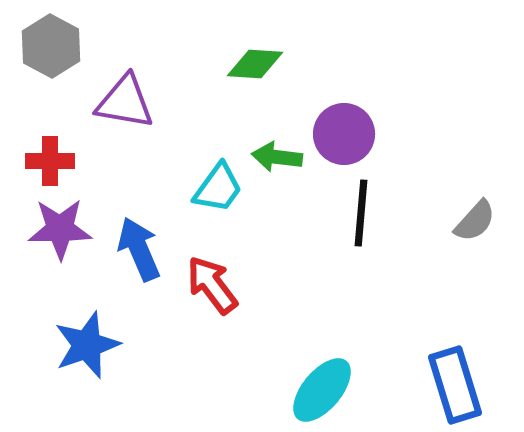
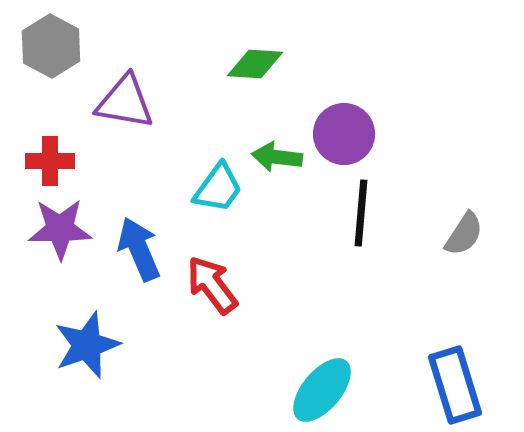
gray semicircle: moved 11 px left, 13 px down; rotated 9 degrees counterclockwise
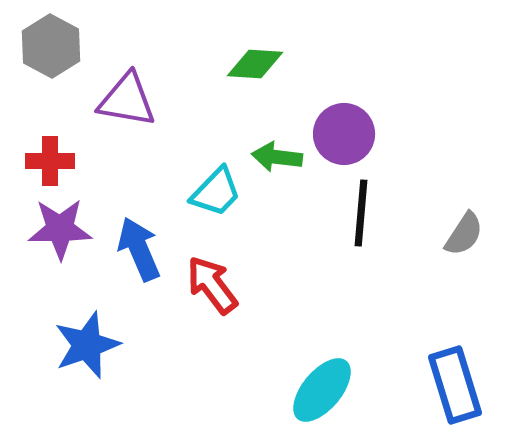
purple triangle: moved 2 px right, 2 px up
cyan trapezoid: moved 2 px left, 4 px down; rotated 8 degrees clockwise
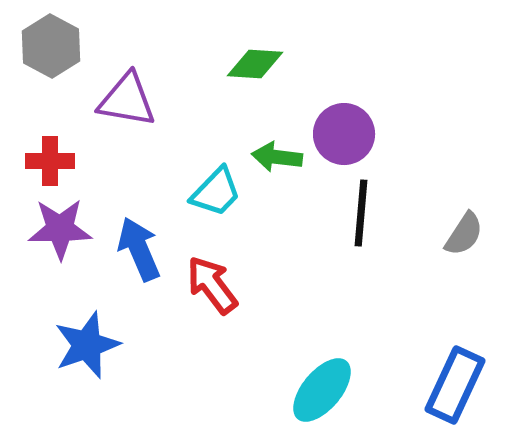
blue rectangle: rotated 42 degrees clockwise
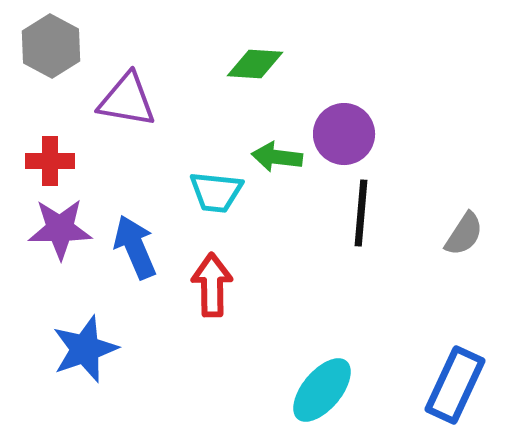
cyan trapezoid: rotated 52 degrees clockwise
blue arrow: moved 4 px left, 2 px up
red arrow: rotated 36 degrees clockwise
blue star: moved 2 px left, 4 px down
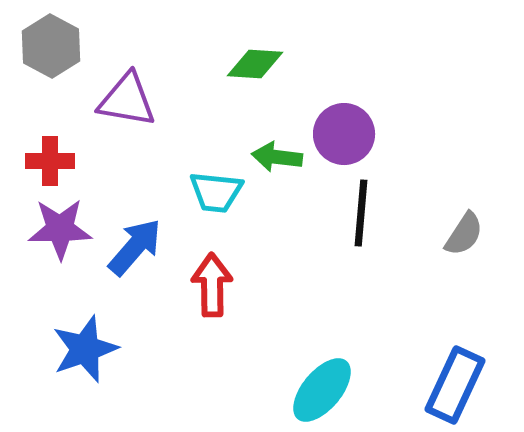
blue arrow: rotated 64 degrees clockwise
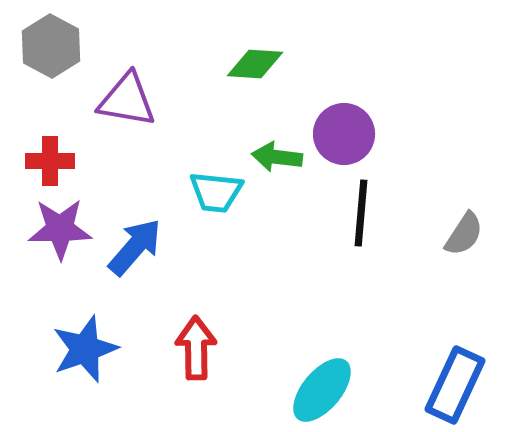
red arrow: moved 16 px left, 63 px down
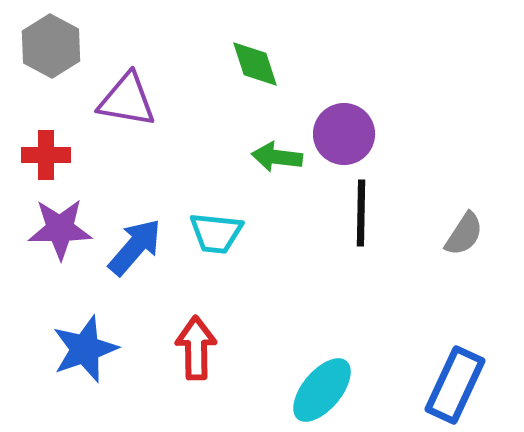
green diamond: rotated 68 degrees clockwise
red cross: moved 4 px left, 6 px up
cyan trapezoid: moved 41 px down
black line: rotated 4 degrees counterclockwise
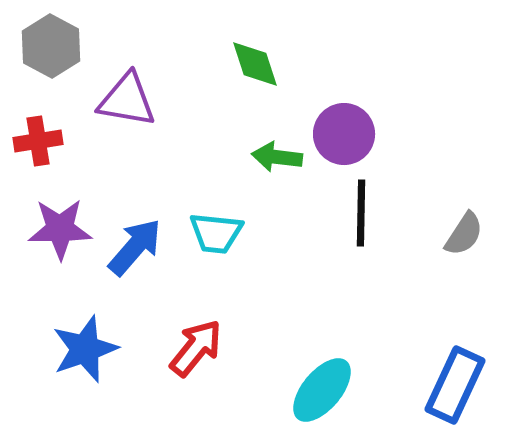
red cross: moved 8 px left, 14 px up; rotated 9 degrees counterclockwise
red arrow: rotated 40 degrees clockwise
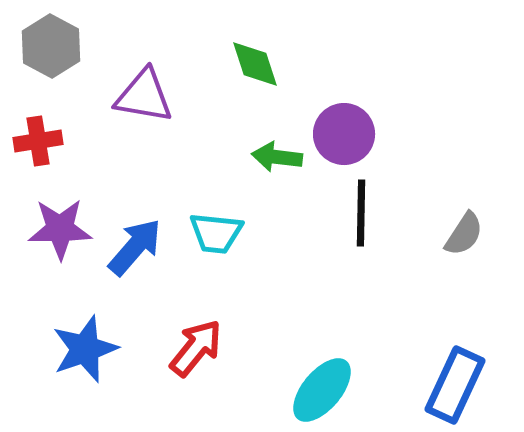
purple triangle: moved 17 px right, 4 px up
